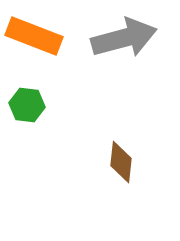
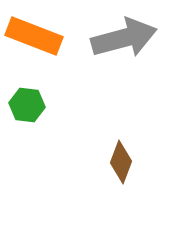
brown diamond: rotated 15 degrees clockwise
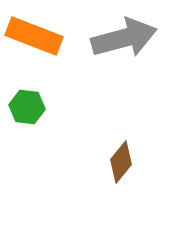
green hexagon: moved 2 px down
brown diamond: rotated 18 degrees clockwise
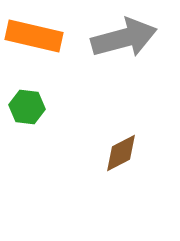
orange rectangle: rotated 8 degrees counterclockwise
brown diamond: moved 9 px up; rotated 24 degrees clockwise
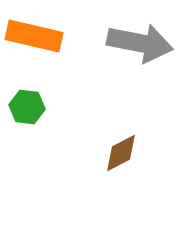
gray arrow: moved 16 px right, 5 px down; rotated 26 degrees clockwise
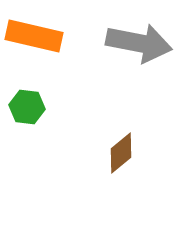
gray arrow: moved 1 px left
brown diamond: rotated 12 degrees counterclockwise
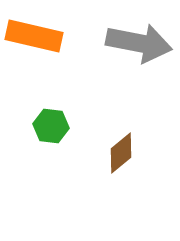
green hexagon: moved 24 px right, 19 px down
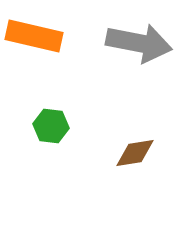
brown diamond: moved 14 px right; rotated 30 degrees clockwise
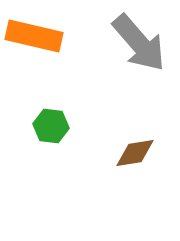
gray arrow: rotated 38 degrees clockwise
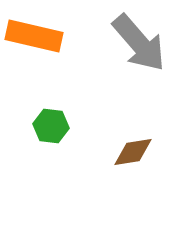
brown diamond: moved 2 px left, 1 px up
